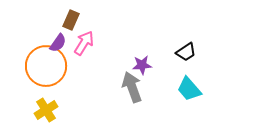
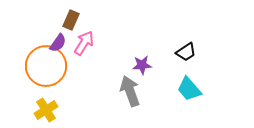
gray arrow: moved 2 px left, 4 px down
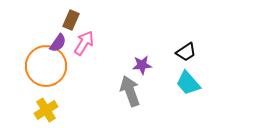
cyan trapezoid: moved 1 px left, 6 px up
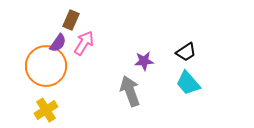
purple star: moved 2 px right, 4 px up
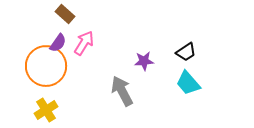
brown rectangle: moved 6 px left, 6 px up; rotated 72 degrees counterclockwise
gray arrow: moved 8 px left; rotated 8 degrees counterclockwise
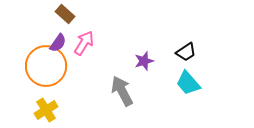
purple star: rotated 12 degrees counterclockwise
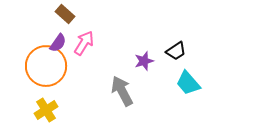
black trapezoid: moved 10 px left, 1 px up
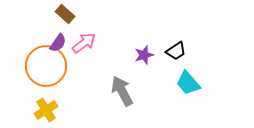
pink arrow: rotated 20 degrees clockwise
purple star: moved 6 px up
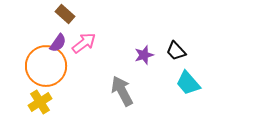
black trapezoid: rotated 80 degrees clockwise
yellow cross: moved 6 px left, 8 px up
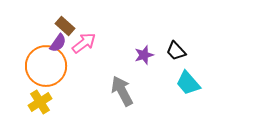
brown rectangle: moved 12 px down
